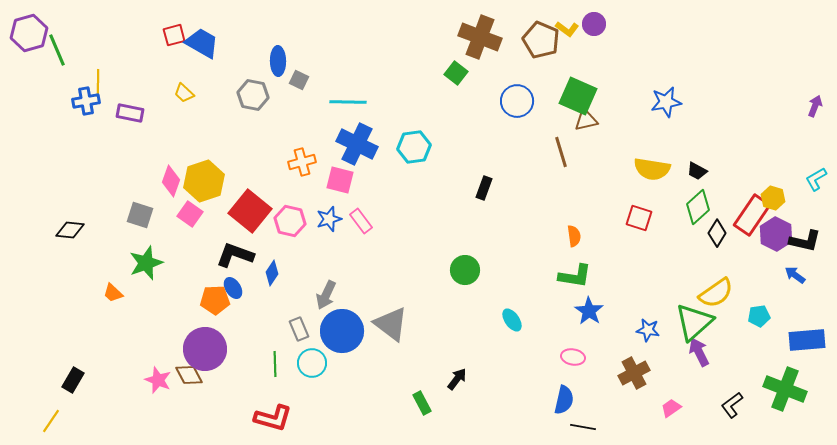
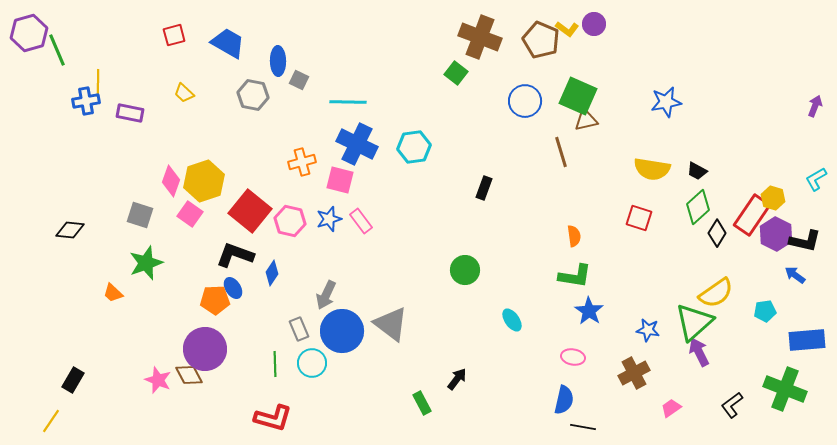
blue trapezoid at (202, 43): moved 26 px right
blue circle at (517, 101): moved 8 px right
cyan pentagon at (759, 316): moved 6 px right, 5 px up
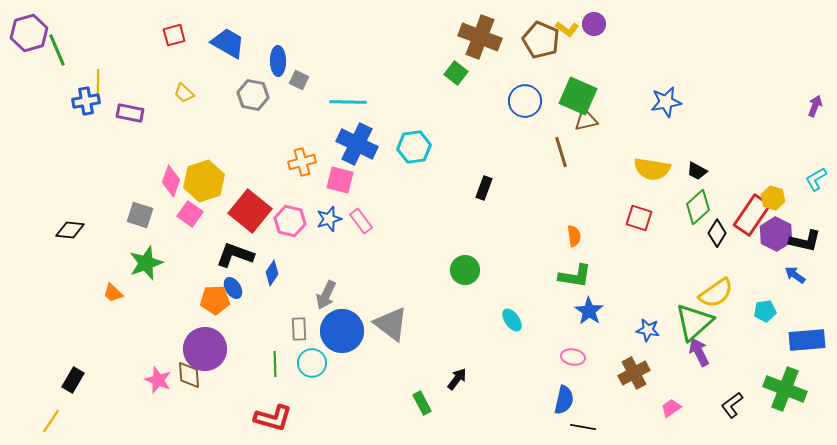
gray rectangle at (299, 329): rotated 20 degrees clockwise
brown diamond at (189, 375): rotated 24 degrees clockwise
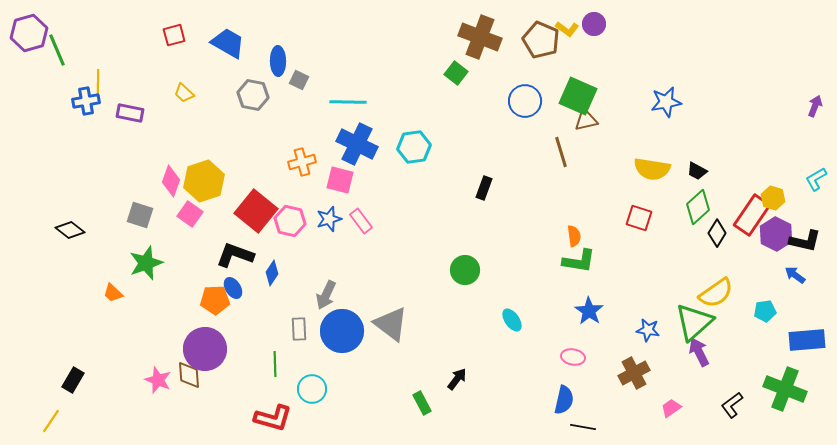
red square at (250, 211): moved 6 px right
black diamond at (70, 230): rotated 32 degrees clockwise
green L-shape at (575, 276): moved 4 px right, 15 px up
cyan circle at (312, 363): moved 26 px down
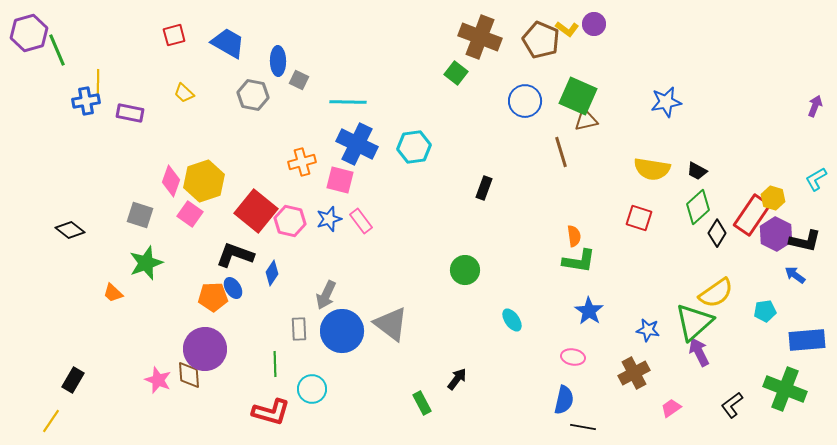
orange pentagon at (215, 300): moved 2 px left, 3 px up
red L-shape at (273, 418): moved 2 px left, 6 px up
